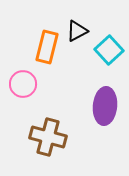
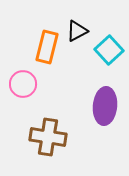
brown cross: rotated 6 degrees counterclockwise
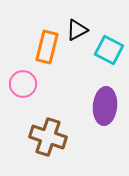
black triangle: moved 1 px up
cyan square: rotated 20 degrees counterclockwise
brown cross: rotated 9 degrees clockwise
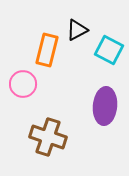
orange rectangle: moved 3 px down
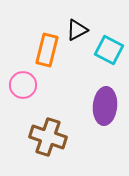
pink circle: moved 1 px down
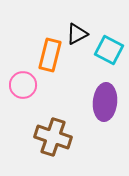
black triangle: moved 4 px down
orange rectangle: moved 3 px right, 5 px down
purple ellipse: moved 4 px up
brown cross: moved 5 px right
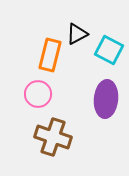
pink circle: moved 15 px right, 9 px down
purple ellipse: moved 1 px right, 3 px up
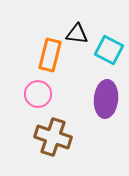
black triangle: rotated 35 degrees clockwise
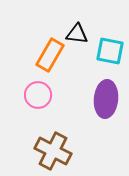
cyan square: moved 1 px right, 1 px down; rotated 16 degrees counterclockwise
orange rectangle: rotated 16 degrees clockwise
pink circle: moved 1 px down
brown cross: moved 14 px down; rotated 9 degrees clockwise
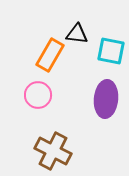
cyan square: moved 1 px right
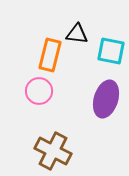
orange rectangle: rotated 16 degrees counterclockwise
pink circle: moved 1 px right, 4 px up
purple ellipse: rotated 12 degrees clockwise
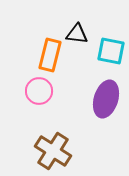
brown cross: rotated 6 degrees clockwise
